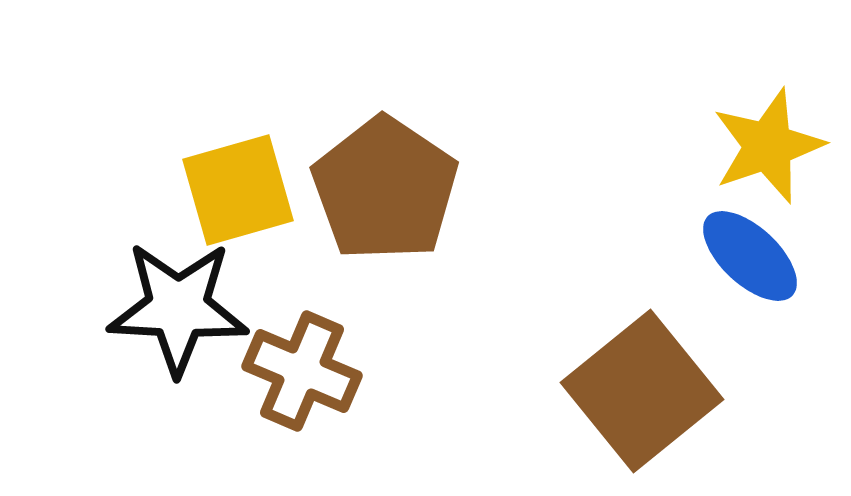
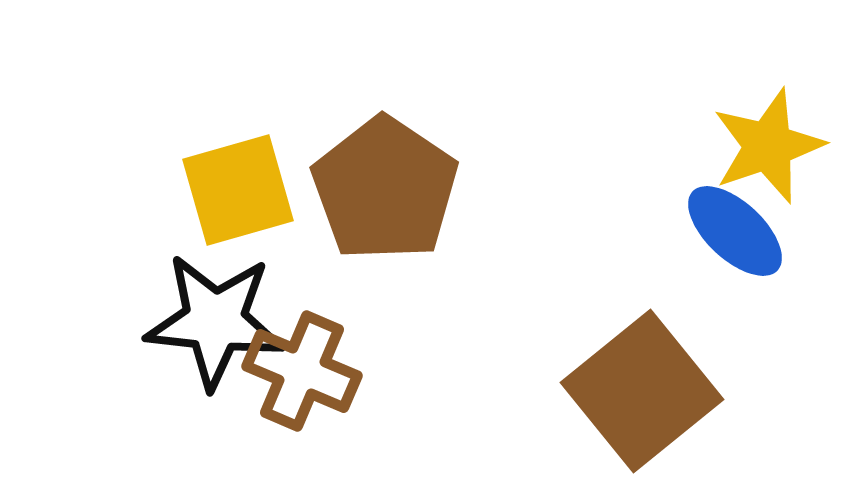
blue ellipse: moved 15 px left, 25 px up
black star: moved 37 px right, 13 px down; rotated 3 degrees clockwise
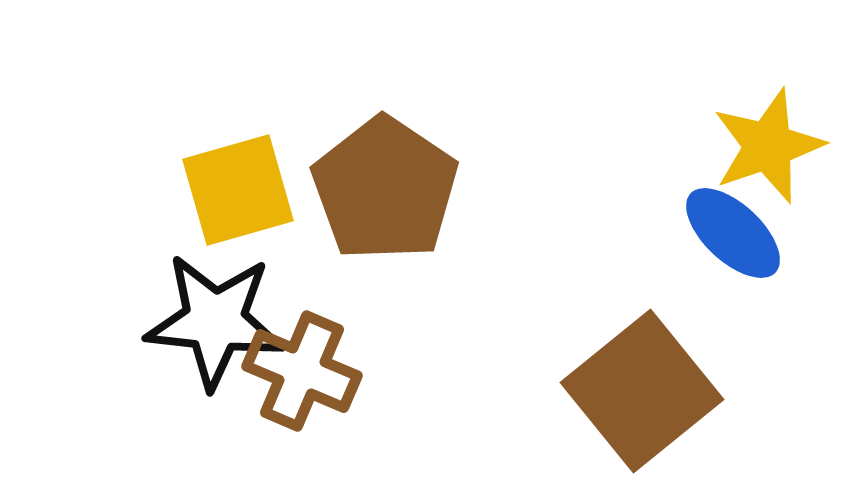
blue ellipse: moved 2 px left, 2 px down
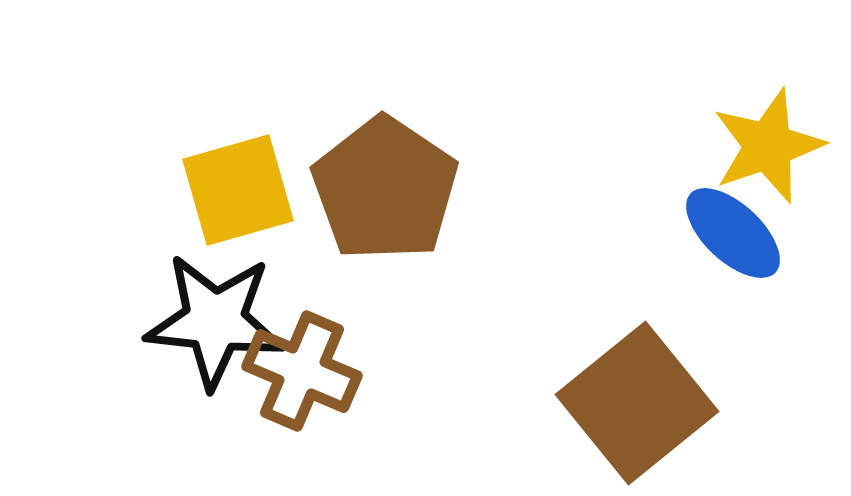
brown square: moved 5 px left, 12 px down
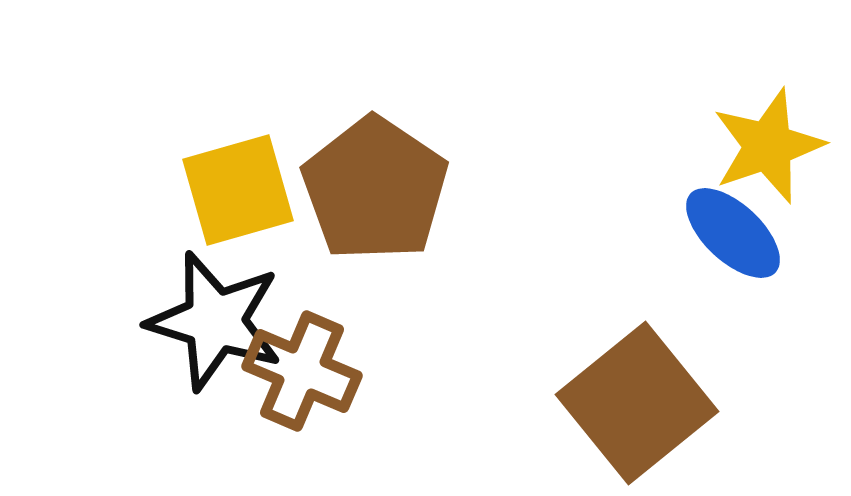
brown pentagon: moved 10 px left
black star: rotated 11 degrees clockwise
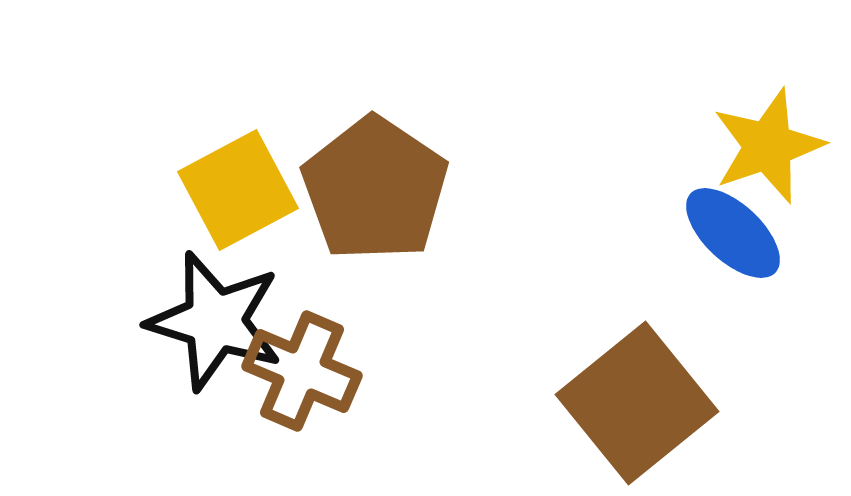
yellow square: rotated 12 degrees counterclockwise
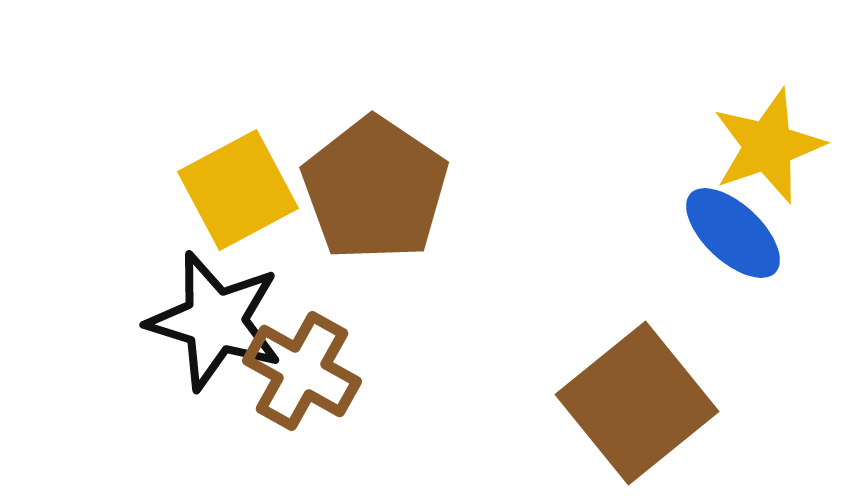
brown cross: rotated 6 degrees clockwise
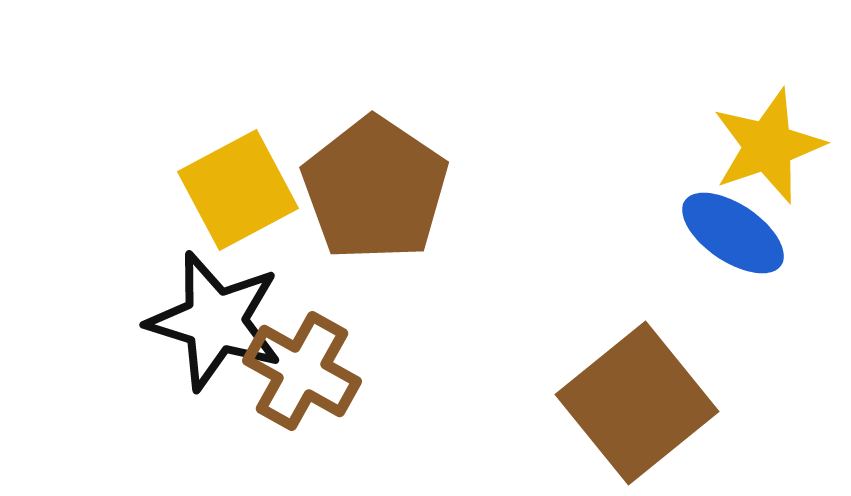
blue ellipse: rotated 9 degrees counterclockwise
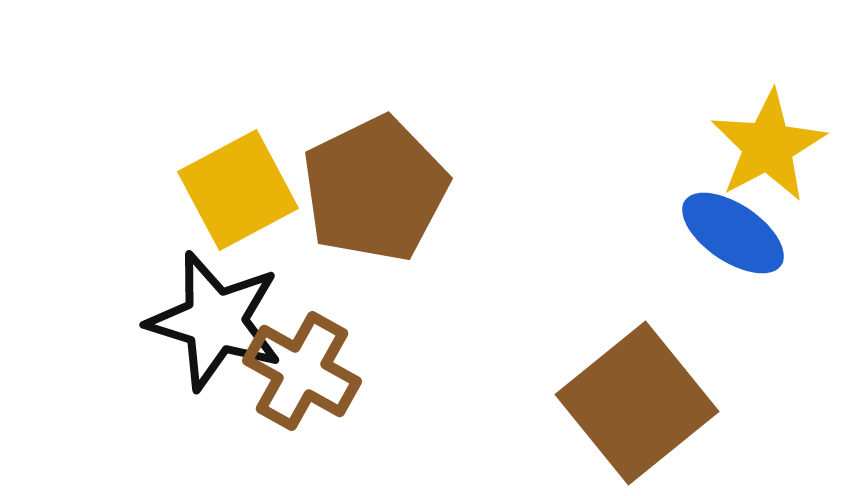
yellow star: rotated 9 degrees counterclockwise
brown pentagon: rotated 12 degrees clockwise
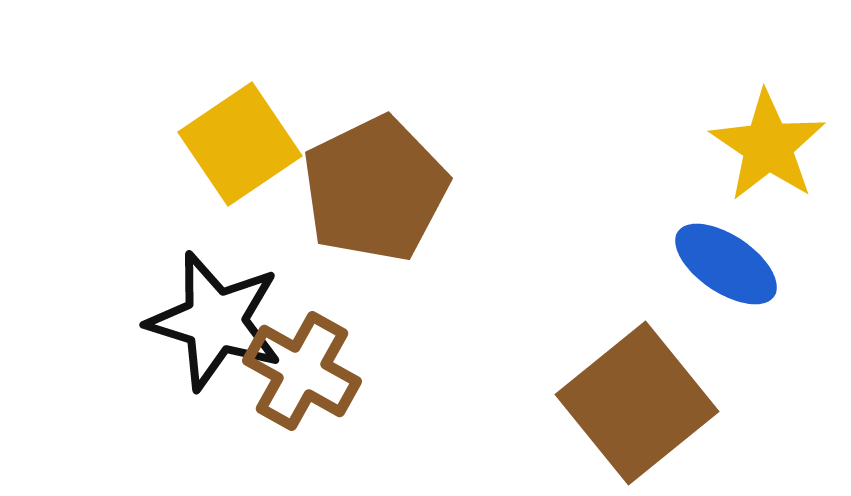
yellow star: rotated 10 degrees counterclockwise
yellow square: moved 2 px right, 46 px up; rotated 6 degrees counterclockwise
blue ellipse: moved 7 px left, 31 px down
